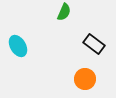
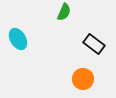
cyan ellipse: moved 7 px up
orange circle: moved 2 px left
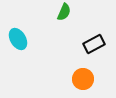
black rectangle: rotated 65 degrees counterclockwise
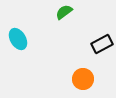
green semicircle: rotated 150 degrees counterclockwise
black rectangle: moved 8 px right
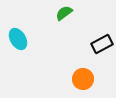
green semicircle: moved 1 px down
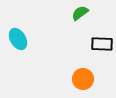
green semicircle: moved 16 px right
black rectangle: rotated 30 degrees clockwise
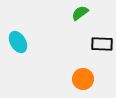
cyan ellipse: moved 3 px down
